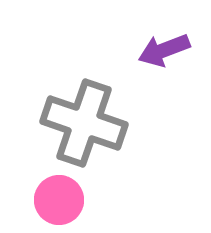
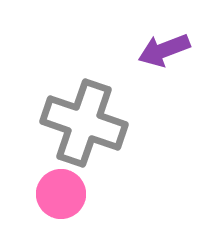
pink circle: moved 2 px right, 6 px up
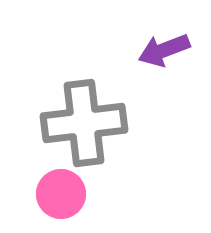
gray cross: rotated 26 degrees counterclockwise
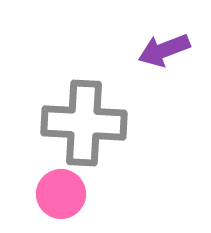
gray cross: rotated 10 degrees clockwise
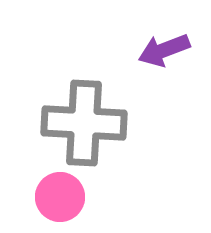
pink circle: moved 1 px left, 3 px down
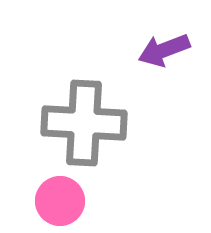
pink circle: moved 4 px down
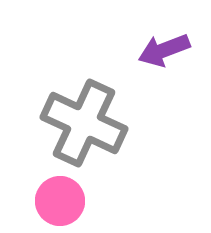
gray cross: rotated 22 degrees clockwise
